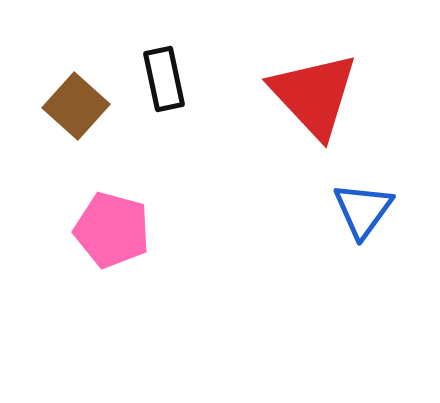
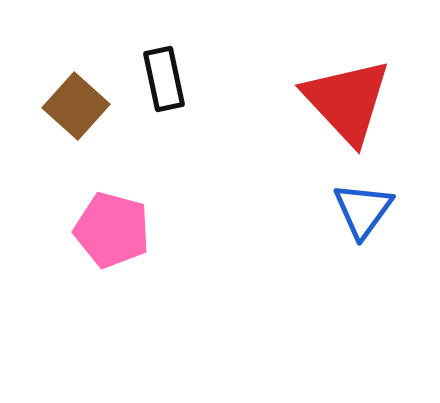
red triangle: moved 33 px right, 6 px down
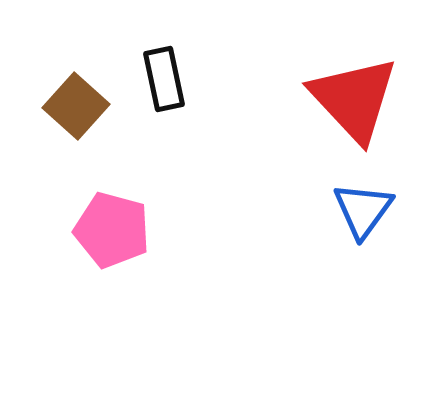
red triangle: moved 7 px right, 2 px up
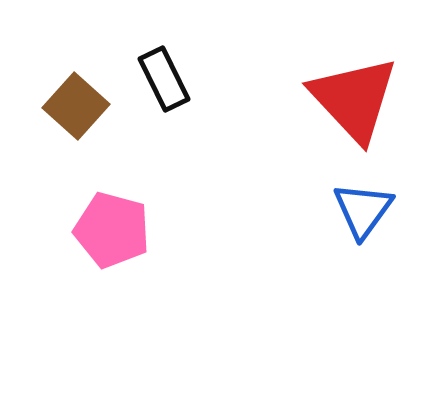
black rectangle: rotated 14 degrees counterclockwise
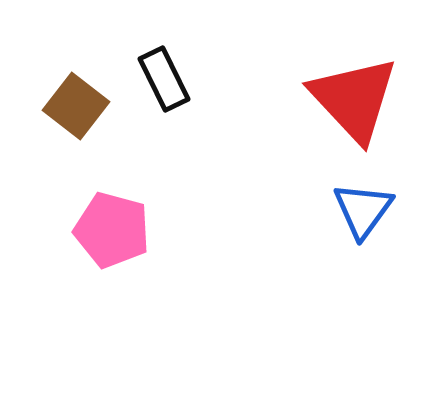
brown square: rotated 4 degrees counterclockwise
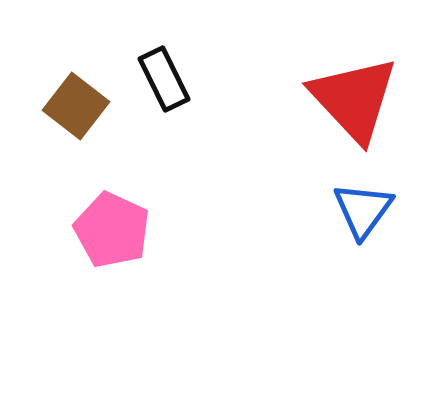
pink pentagon: rotated 10 degrees clockwise
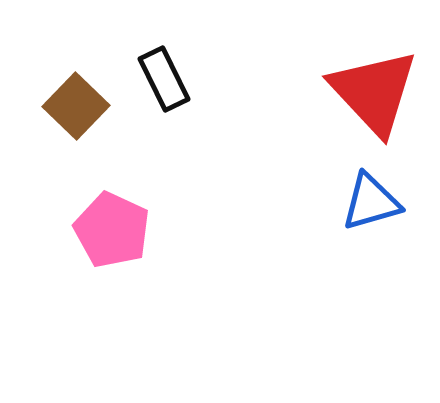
red triangle: moved 20 px right, 7 px up
brown square: rotated 6 degrees clockwise
blue triangle: moved 8 px right, 8 px up; rotated 38 degrees clockwise
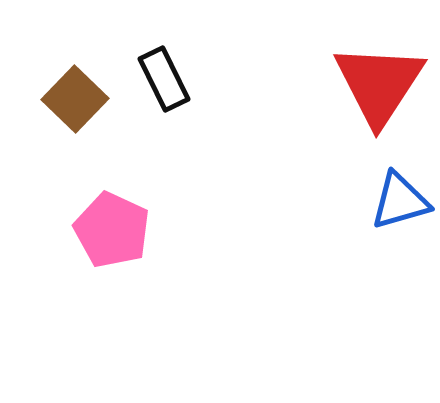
red triangle: moved 5 px right, 8 px up; rotated 16 degrees clockwise
brown square: moved 1 px left, 7 px up
blue triangle: moved 29 px right, 1 px up
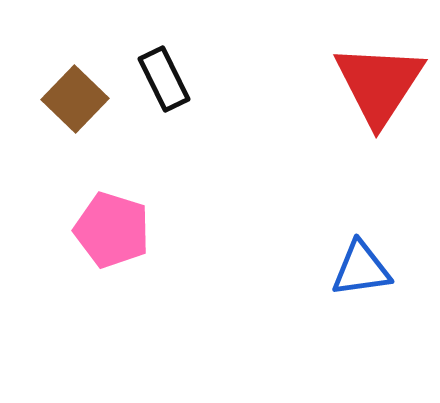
blue triangle: moved 39 px left, 68 px down; rotated 8 degrees clockwise
pink pentagon: rotated 8 degrees counterclockwise
